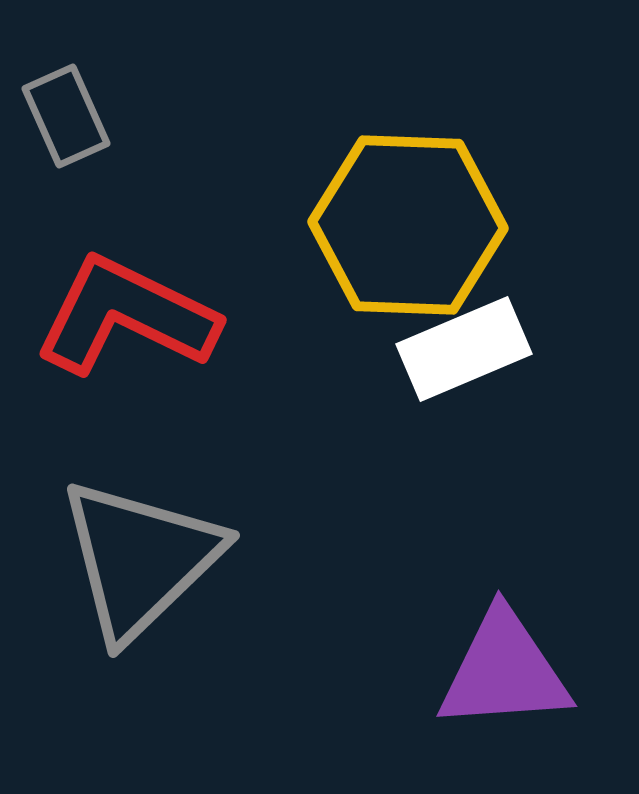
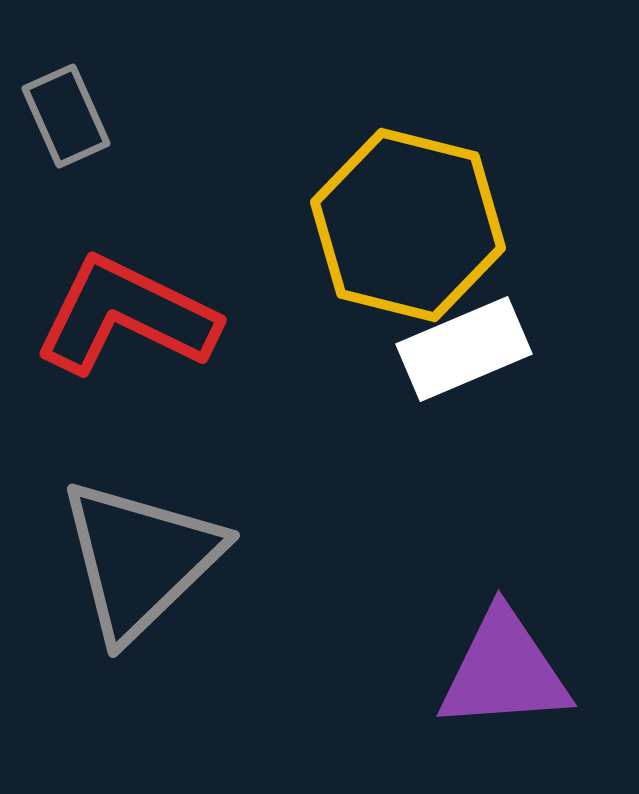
yellow hexagon: rotated 12 degrees clockwise
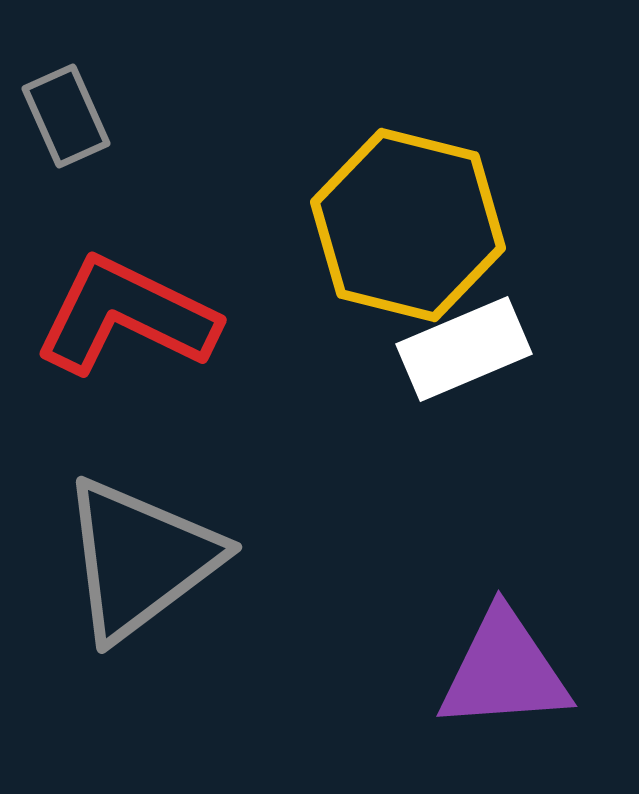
gray triangle: rotated 7 degrees clockwise
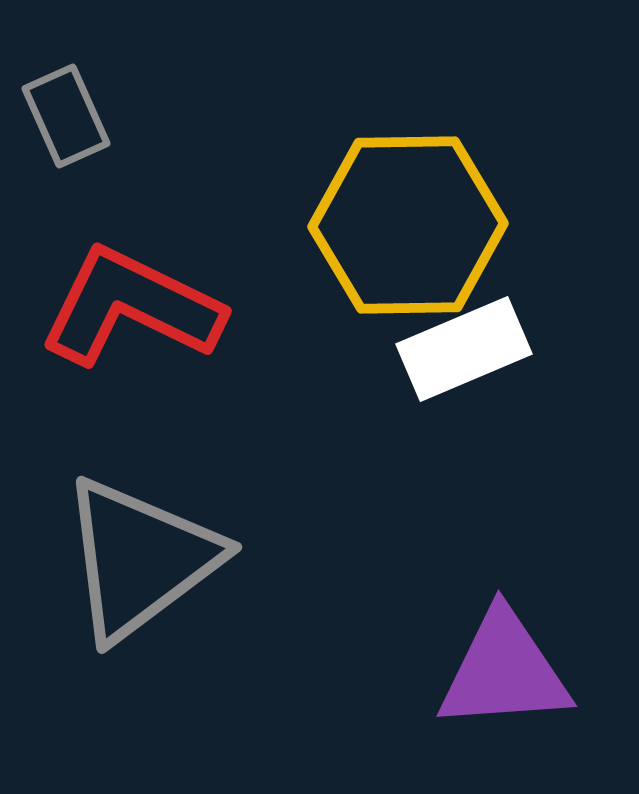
yellow hexagon: rotated 15 degrees counterclockwise
red L-shape: moved 5 px right, 9 px up
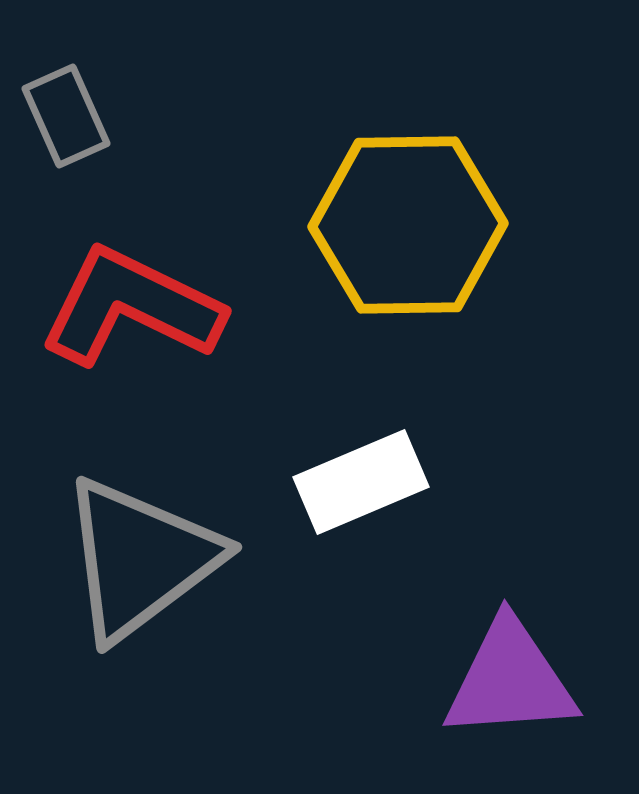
white rectangle: moved 103 px left, 133 px down
purple triangle: moved 6 px right, 9 px down
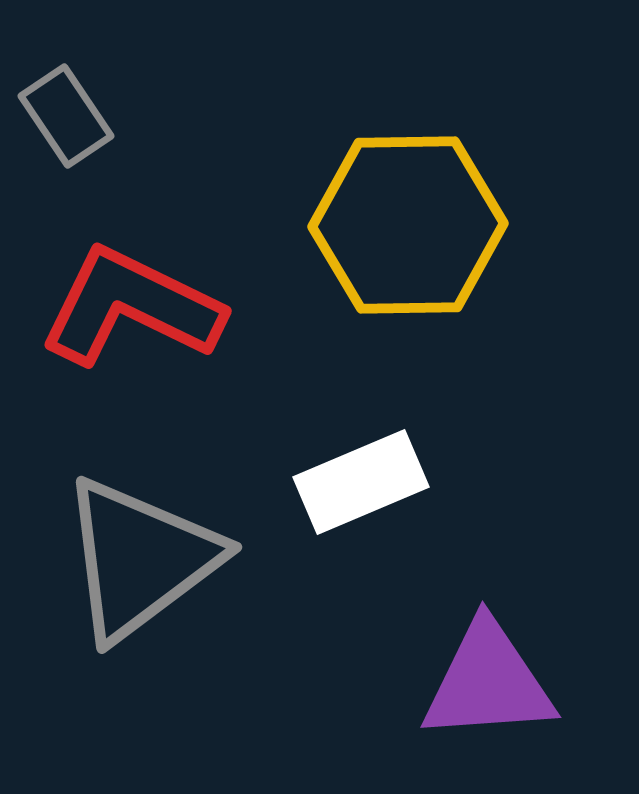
gray rectangle: rotated 10 degrees counterclockwise
purple triangle: moved 22 px left, 2 px down
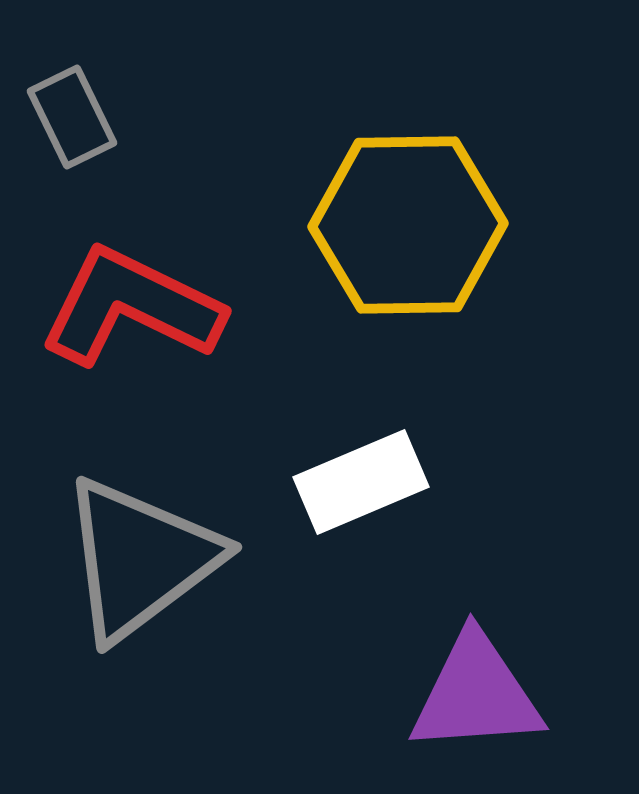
gray rectangle: moved 6 px right, 1 px down; rotated 8 degrees clockwise
purple triangle: moved 12 px left, 12 px down
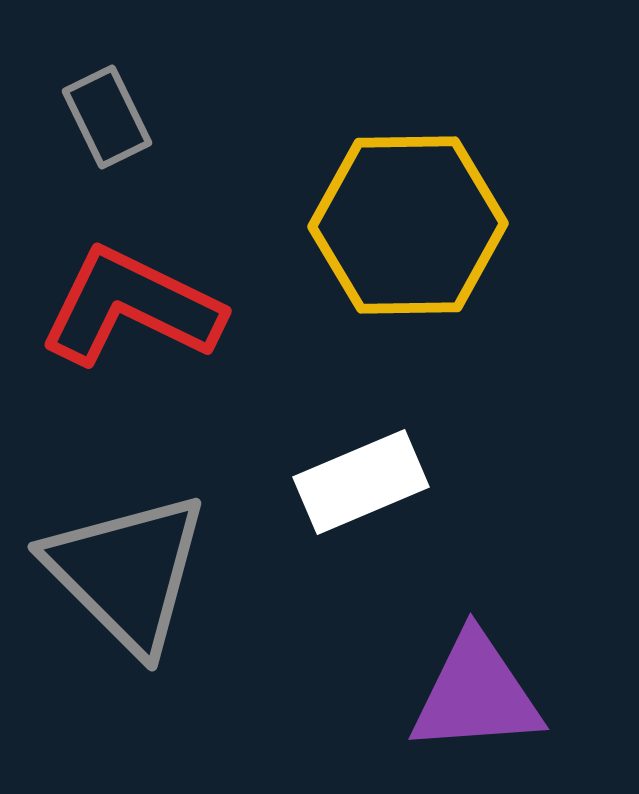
gray rectangle: moved 35 px right
gray triangle: moved 13 px left, 13 px down; rotated 38 degrees counterclockwise
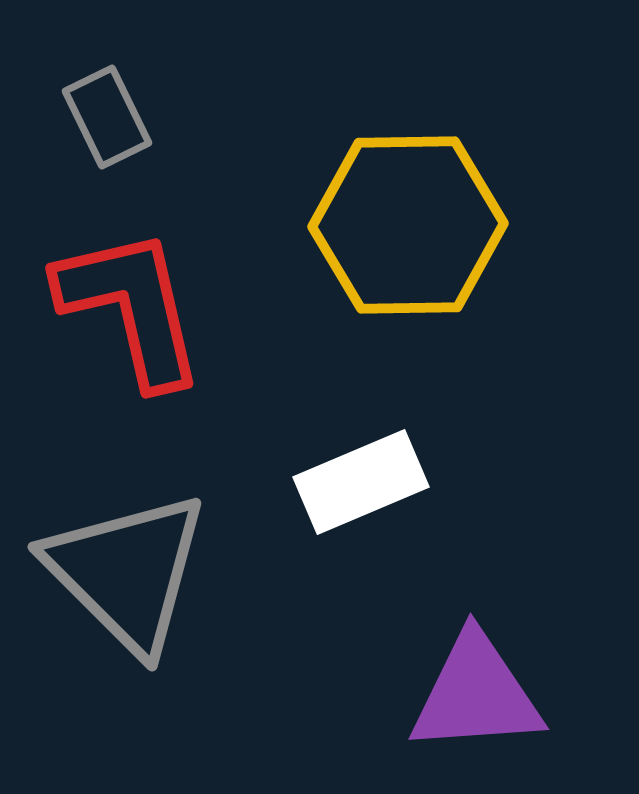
red L-shape: rotated 51 degrees clockwise
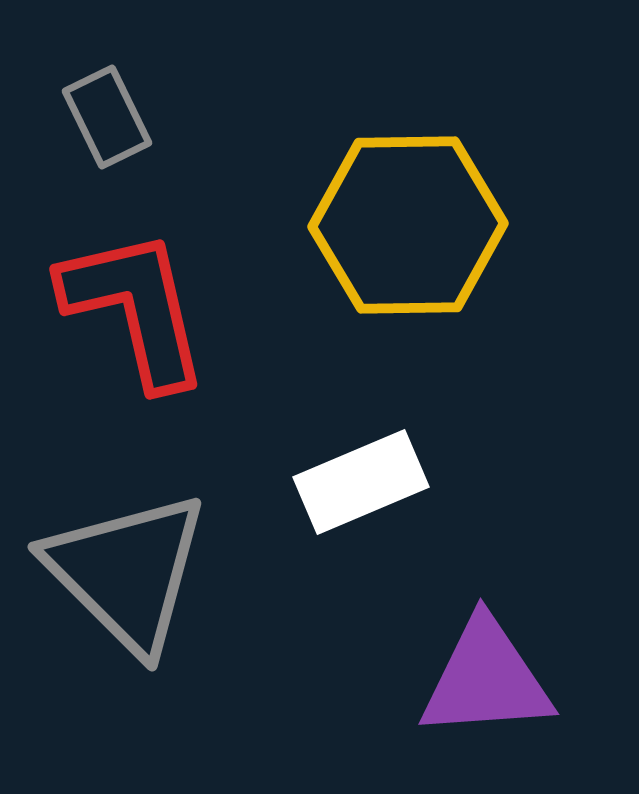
red L-shape: moved 4 px right, 1 px down
purple triangle: moved 10 px right, 15 px up
